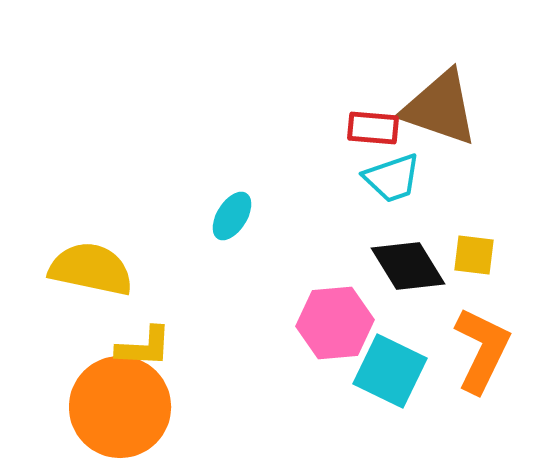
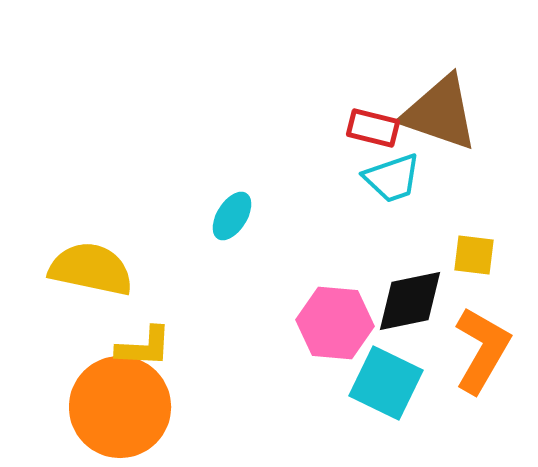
brown triangle: moved 5 px down
red rectangle: rotated 9 degrees clockwise
black diamond: moved 2 px right, 35 px down; rotated 70 degrees counterclockwise
pink hexagon: rotated 10 degrees clockwise
orange L-shape: rotated 4 degrees clockwise
cyan square: moved 4 px left, 12 px down
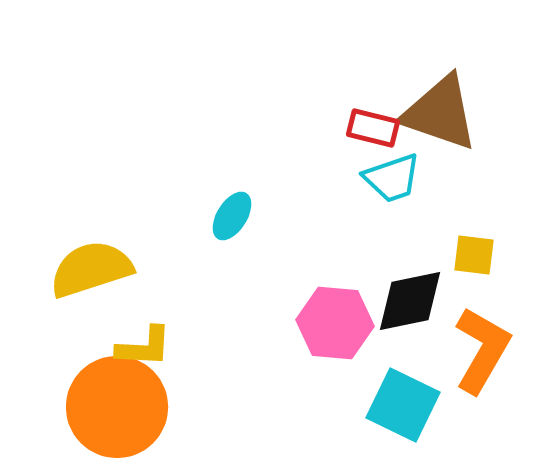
yellow semicircle: rotated 30 degrees counterclockwise
cyan square: moved 17 px right, 22 px down
orange circle: moved 3 px left
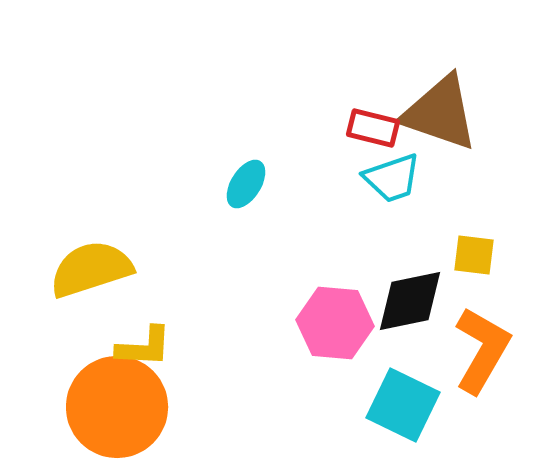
cyan ellipse: moved 14 px right, 32 px up
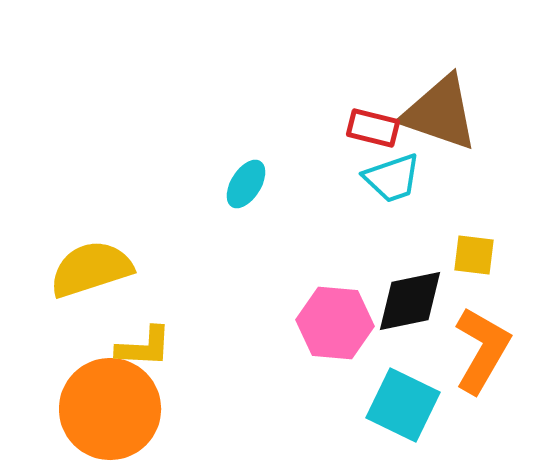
orange circle: moved 7 px left, 2 px down
